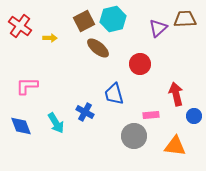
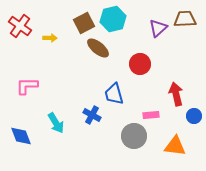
brown square: moved 2 px down
blue cross: moved 7 px right, 3 px down
blue diamond: moved 10 px down
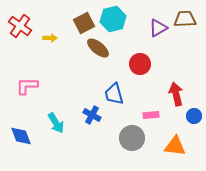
purple triangle: rotated 12 degrees clockwise
gray circle: moved 2 px left, 2 px down
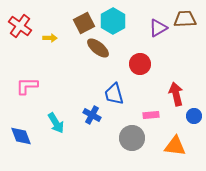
cyan hexagon: moved 2 px down; rotated 15 degrees counterclockwise
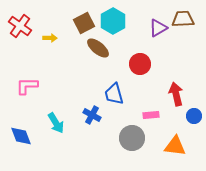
brown trapezoid: moved 2 px left
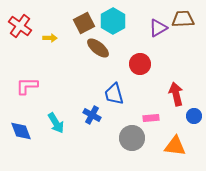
pink rectangle: moved 3 px down
blue diamond: moved 5 px up
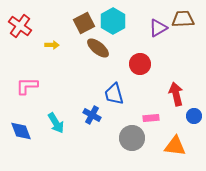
yellow arrow: moved 2 px right, 7 px down
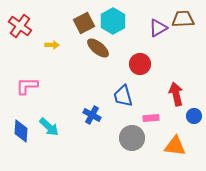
blue trapezoid: moved 9 px right, 2 px down
cyan arrow: moved 7 px left, 4 px down; rotated 15 degrees counterclockwise
blue diamond: rotated 25 degrees clockwise
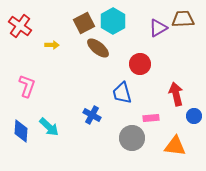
pink L-shape: rotated 110 degrees clockwise
blue trapezoid: moved 1 px left, 3 px up
